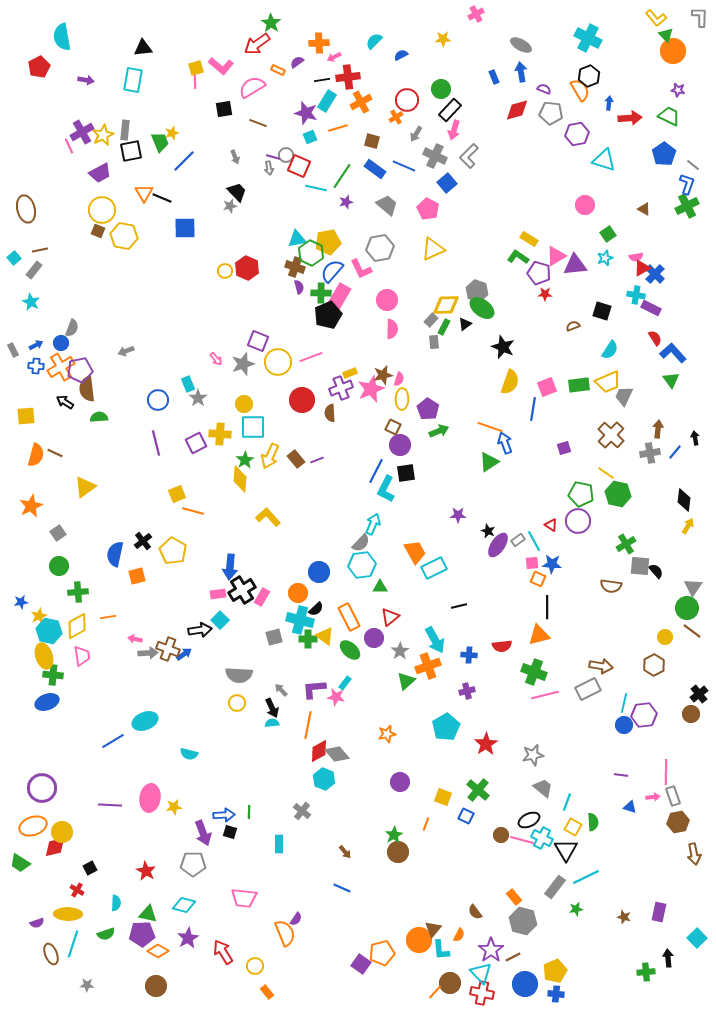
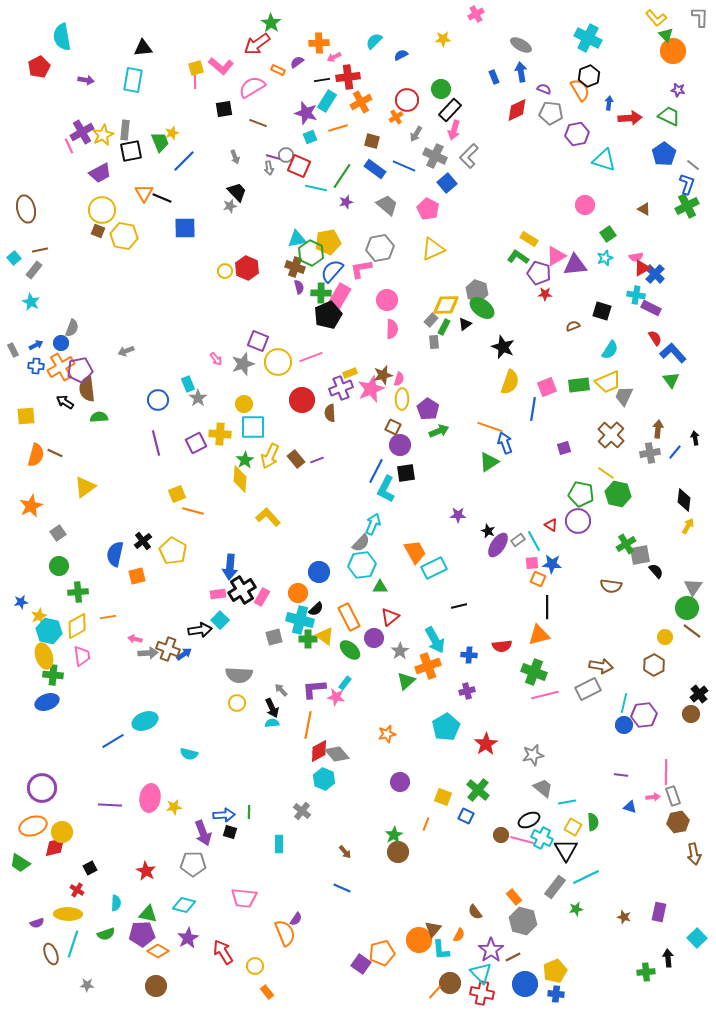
red diamond at (517, 110): rotated 10 degrees counterclockwise
pink L-shape at (361, 269): rotated 105 degrees clockwise
gray square at (640, 566): moved 11 px up; rotated 15 degrees counterclockwise
cyan line at (567, 802): rotated 60 degrees clockwise
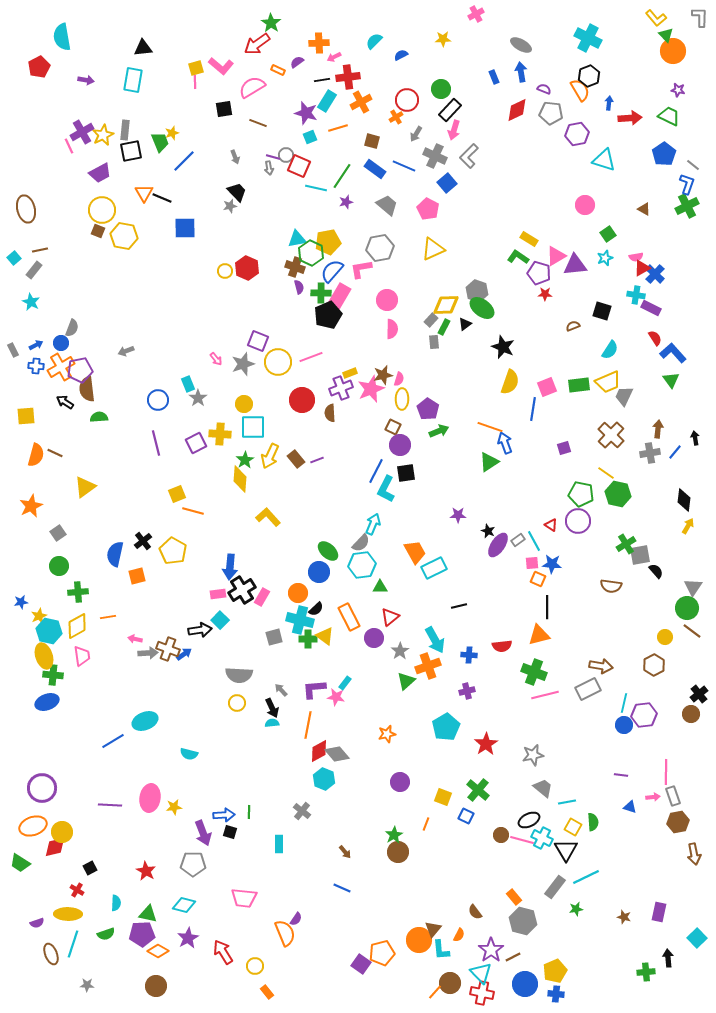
green ellipse at (350, 650): moved 22 px left, 99 px up
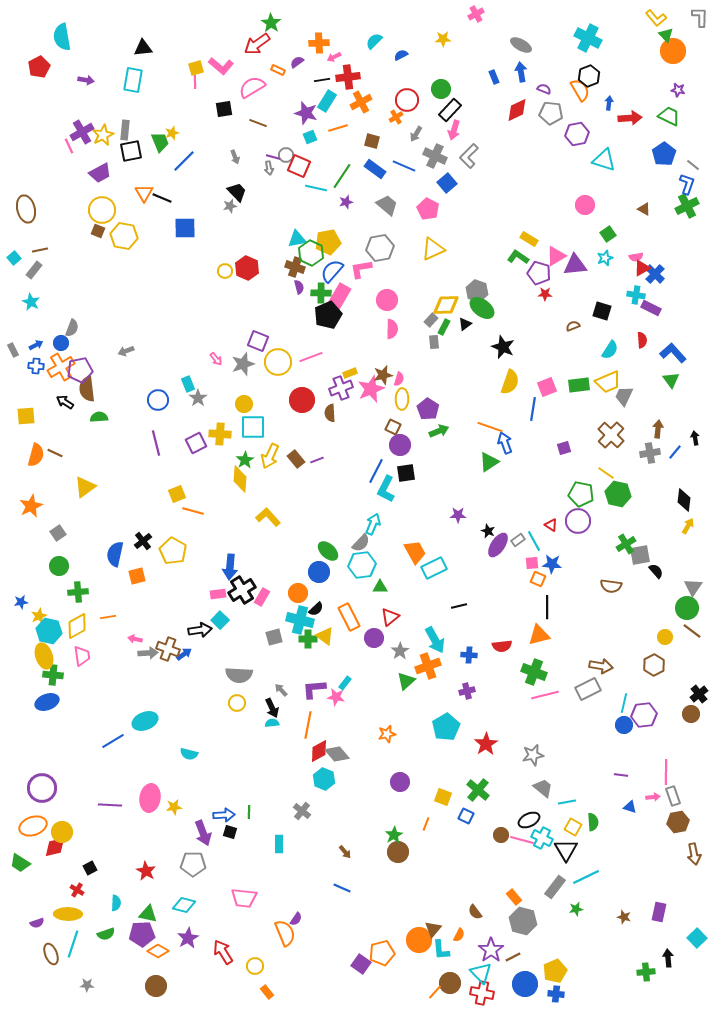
red semicircle at (655, 338): moved 13 px left, 2 px down; rotated 28 degrees clockwise
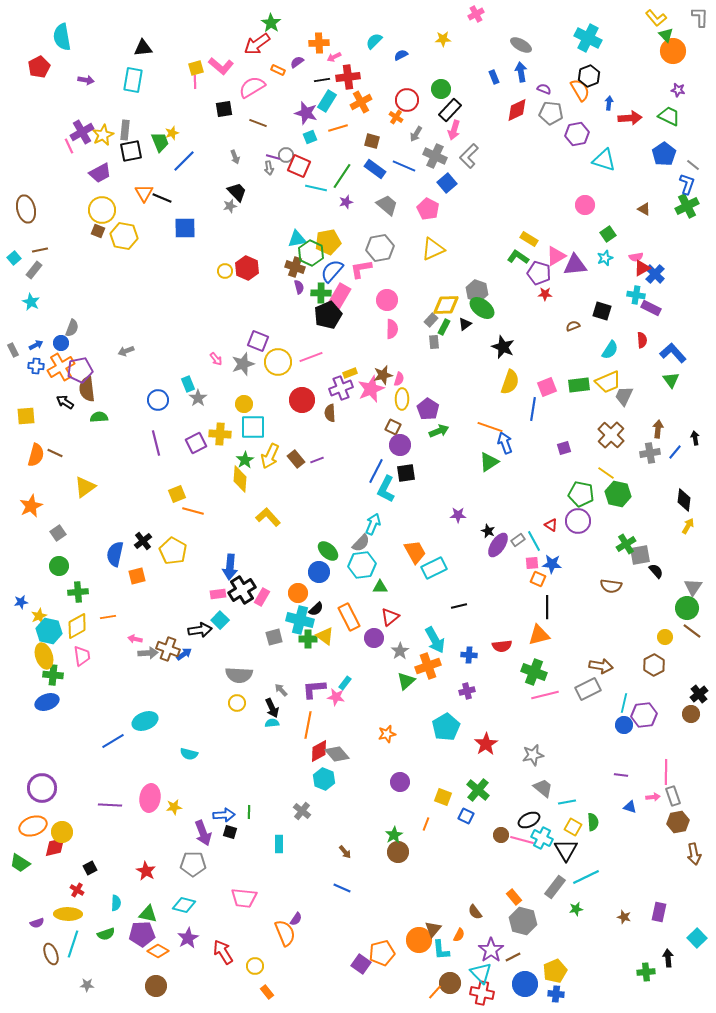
orange cross at (396, 117): rotated 24 degrees counterclockwise
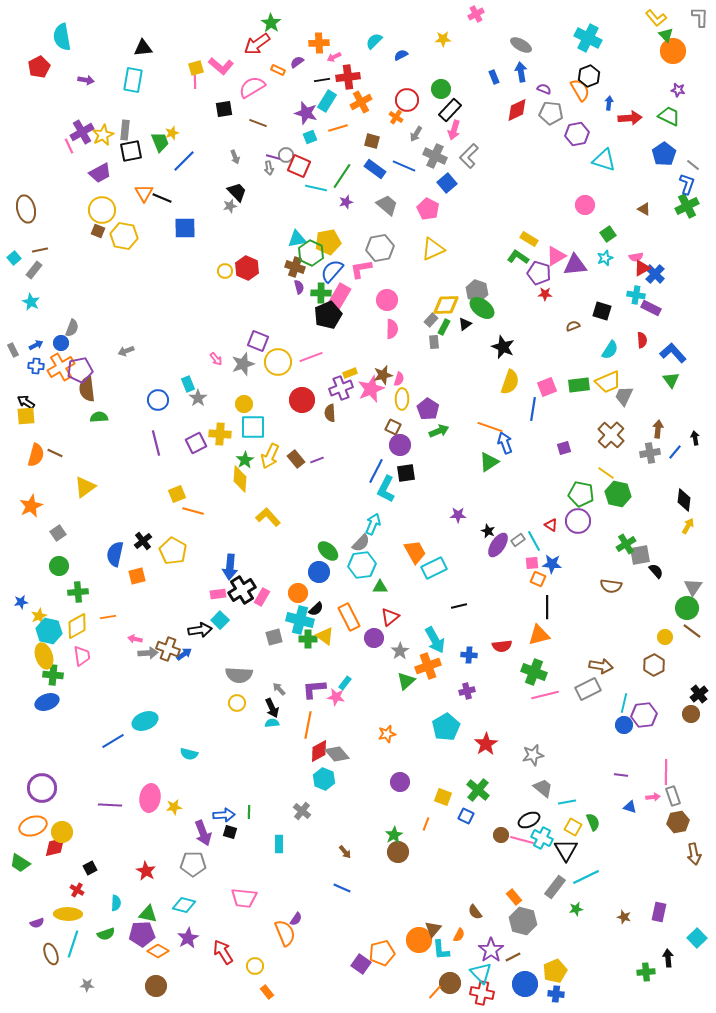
black arrow at (65, 402): moved 39 px left
gray arrow at (281, 690): moved 2 px left, 1 px up
green semicircle at (593, 822): rotated 18 degrees counterclockwise
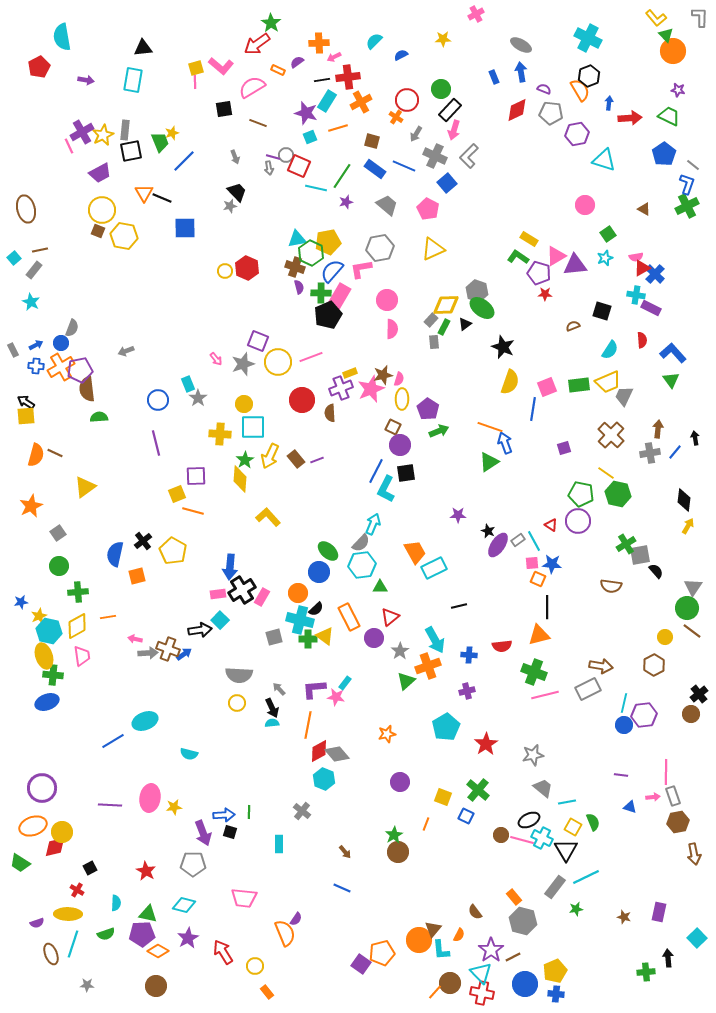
purple square at (196, 443): moved 33 px down; rotated 25 degrees clockwise
